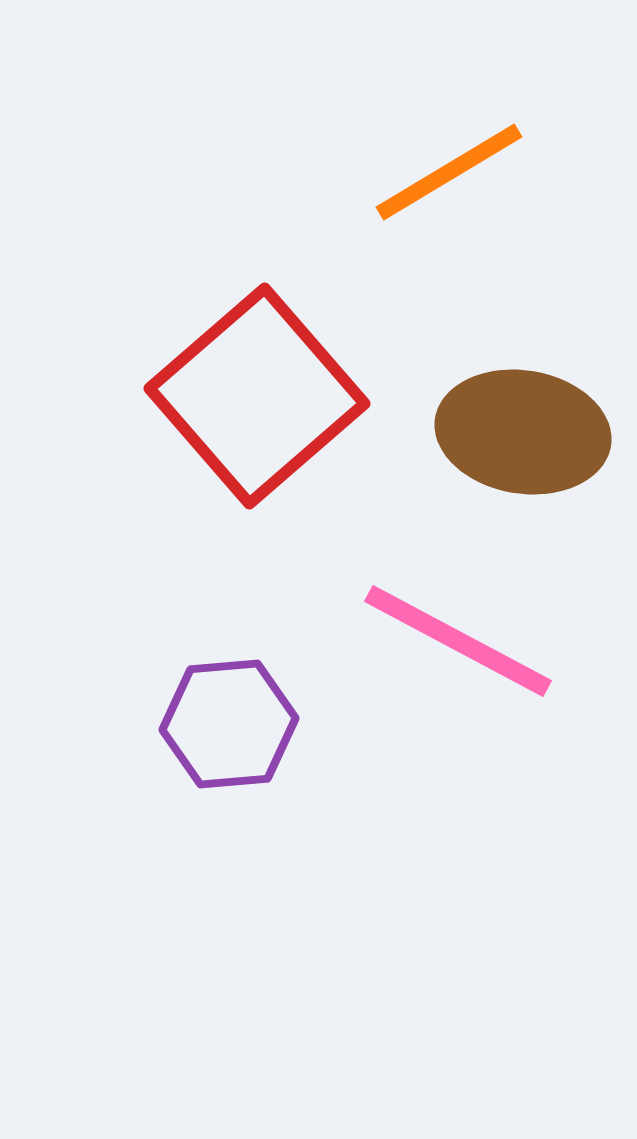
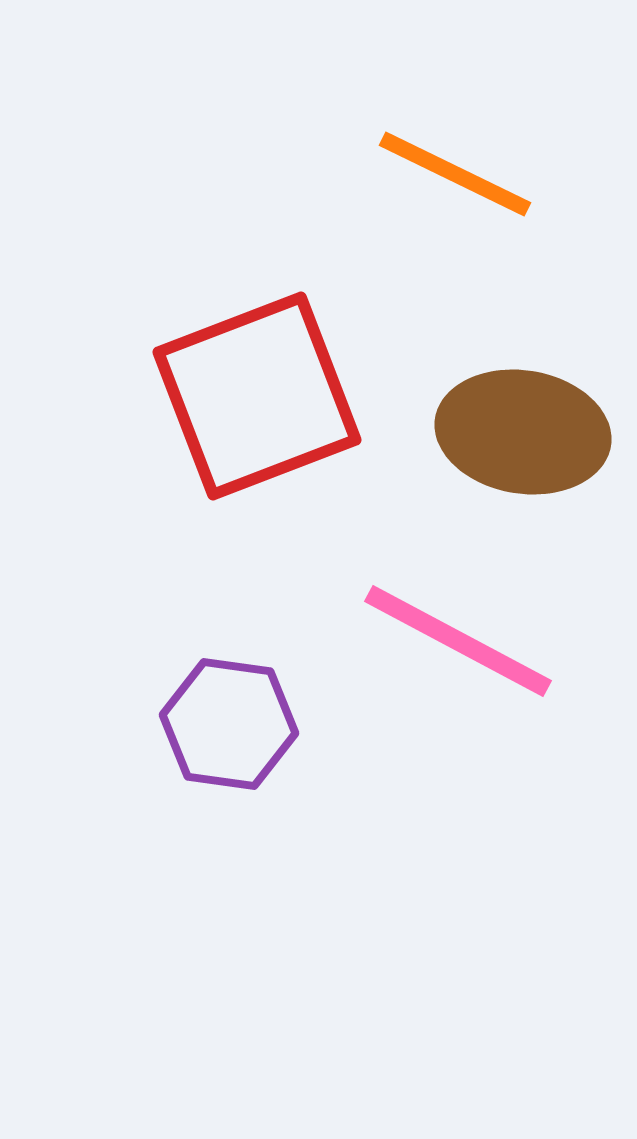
orange line: moved 6 px right, 2 px down; rotated 57 degrees clockwise
red square: rotated 20 degrees clockwise
purple hexagon: rotated 13 degrees clockwise
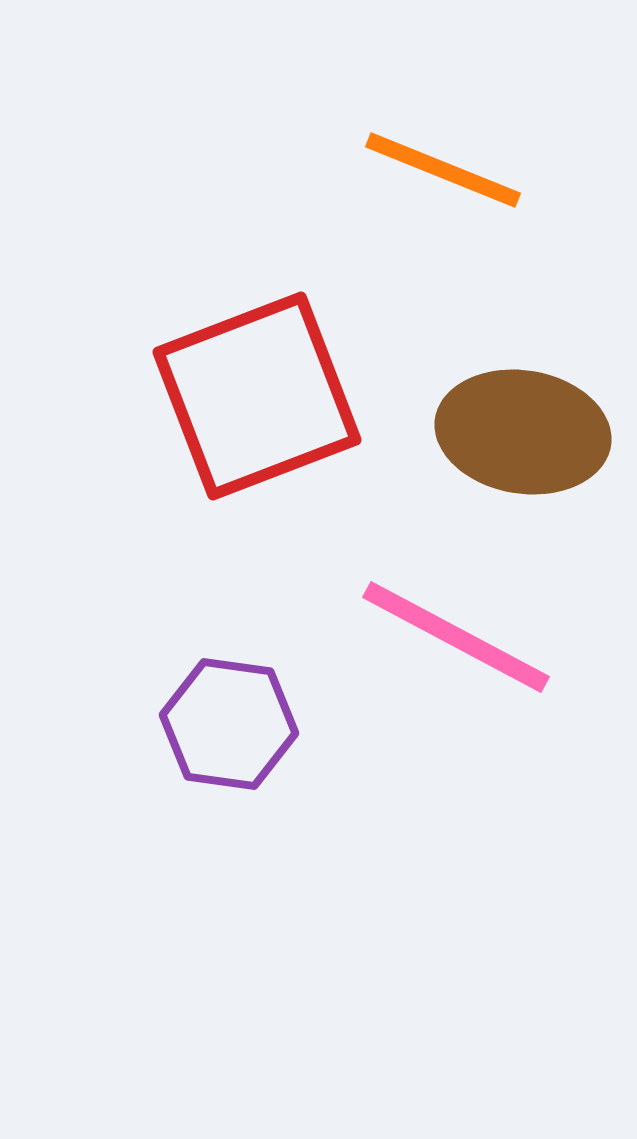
orange line: moved 12 px left, 4 px up; rotated 4 degrees counterclockwise
pink line: moved 2 px left, 4 px up
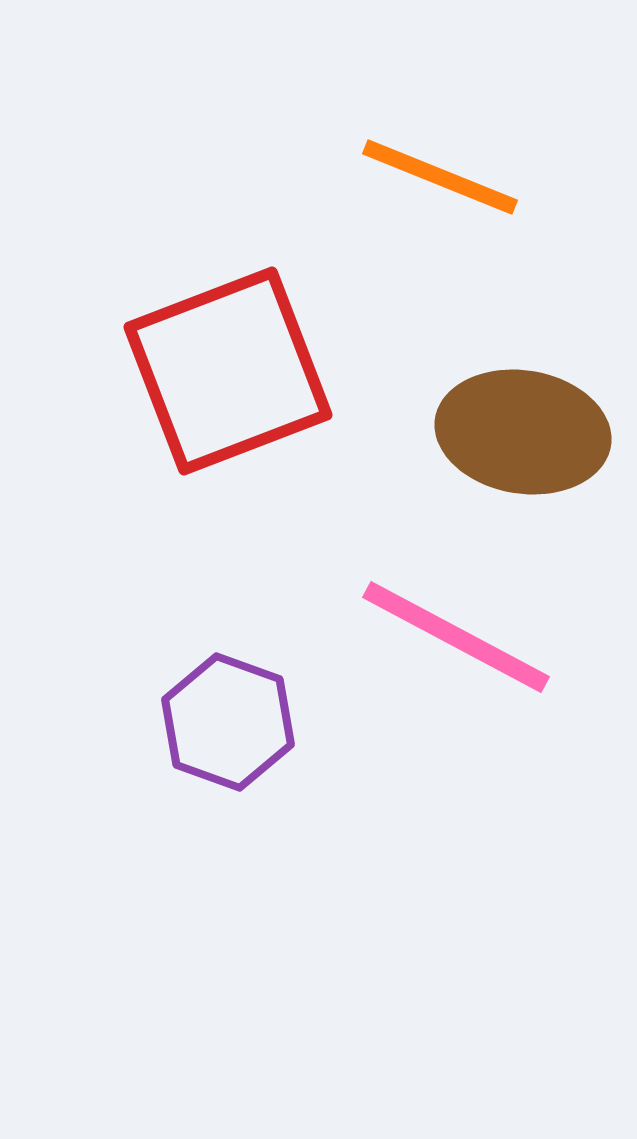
orange line: moved 3 px left, 7 px down
red square: moved 29 px left, 25 px up
purple hexagon: moved 1 px left, 2 px up; rotated 12 degrees clockwise
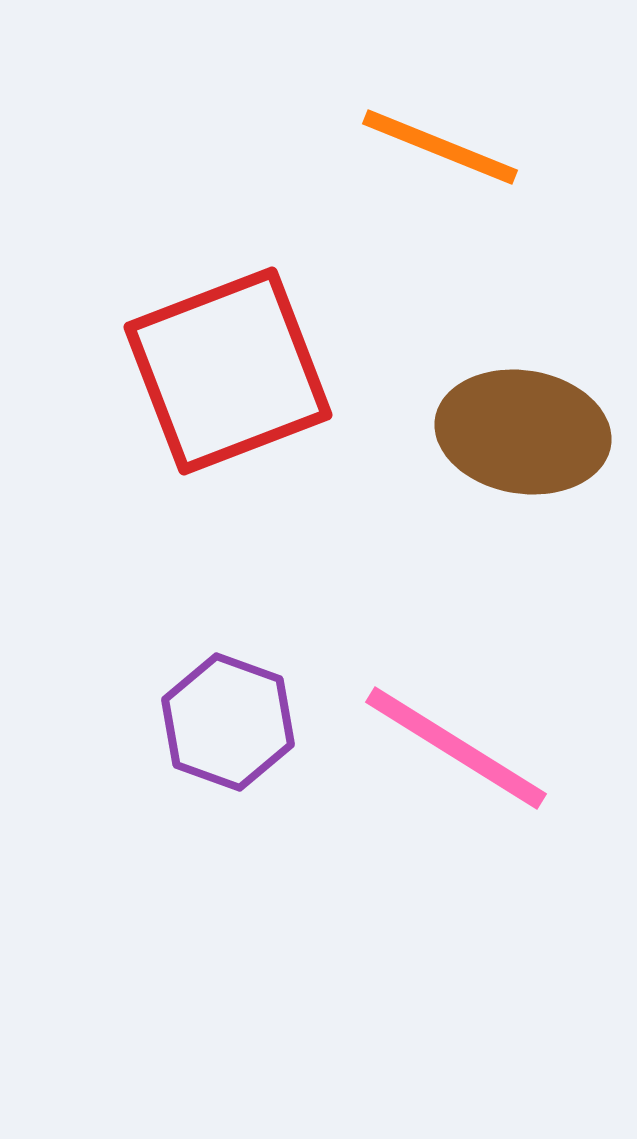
orange line: moved 30 px up
pink line: moved 111 px down; rotated 4 degrees clockwise
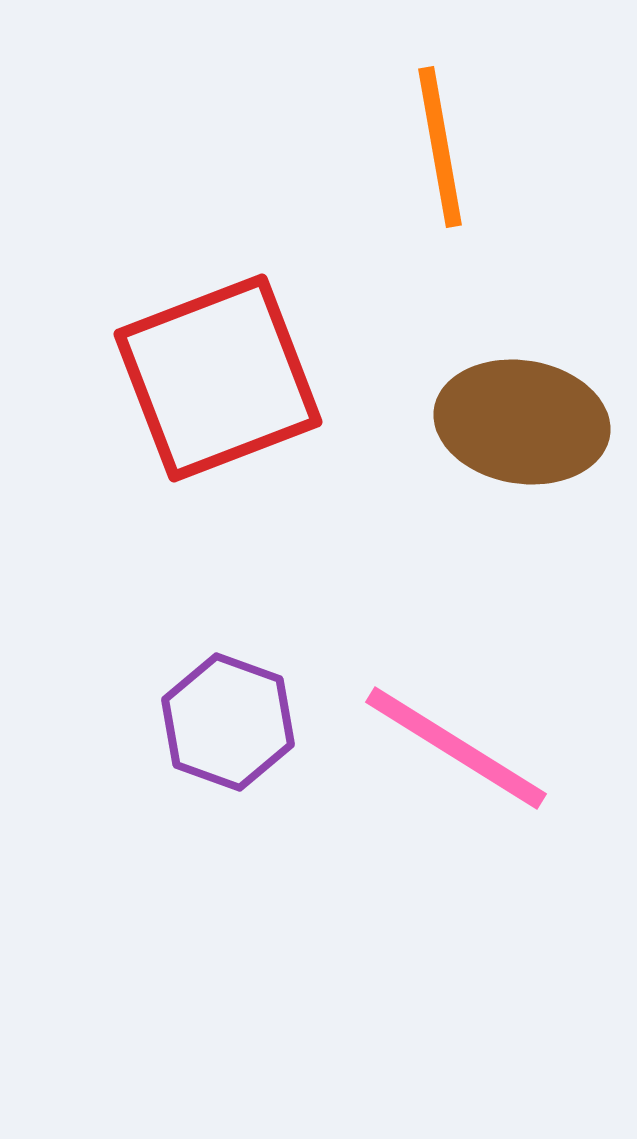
orange line: rotated 58 degrees clockwise
red square: moved 10 px left, 7 px down
brown ellipse: moved 1 px left, 10 px up
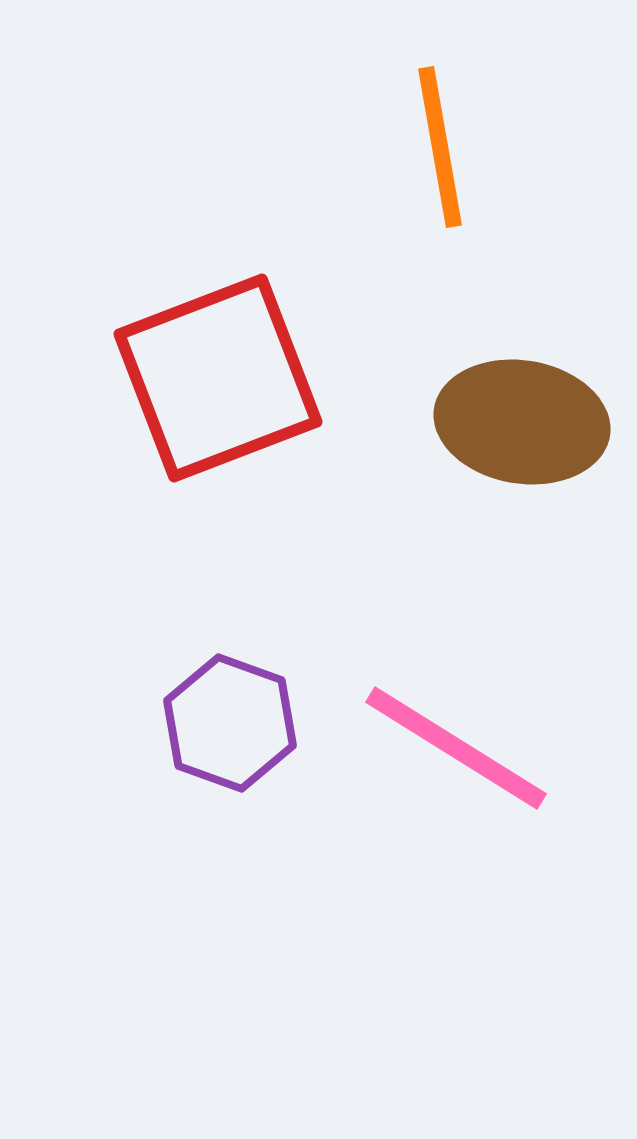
purple hexagon: moved 2 px right, 1 px down
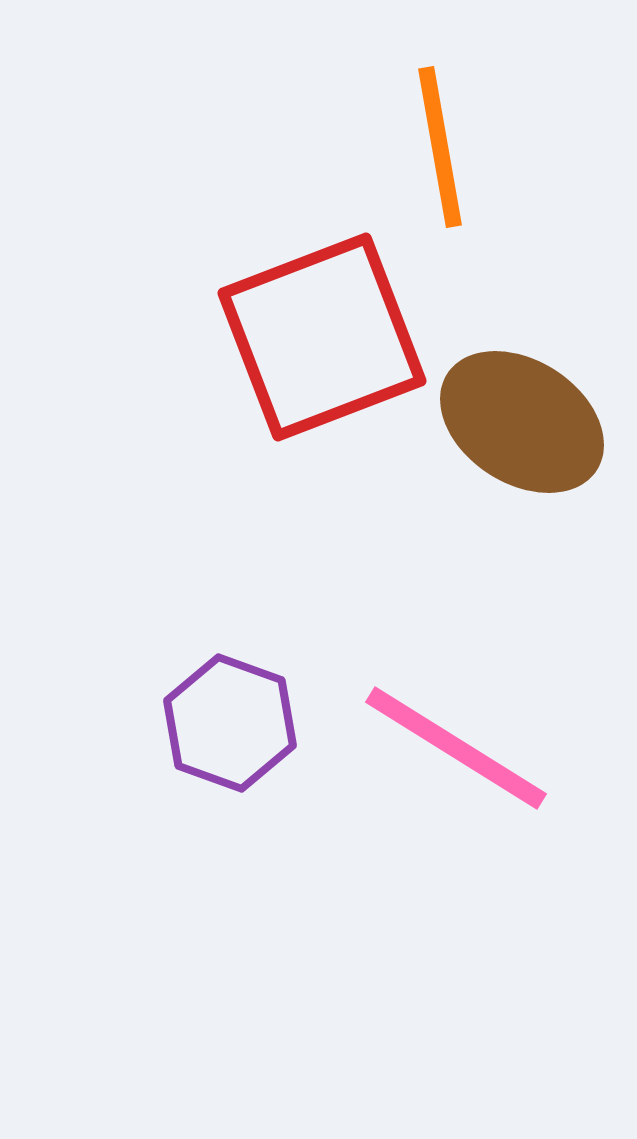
red square: moved 104 px right, 41 px up
brown ellipse: rotated 24 degrees clockwise
